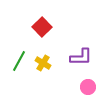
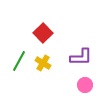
red square: moved 1 px right, 6 px down
pink circle: moved 3 px left, 2 px up
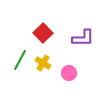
purple L-shape: moved 2 px right, 19 px up
green line: moved 1 px right, 1 px up
pink circle: moved 16 px left, 12 px up
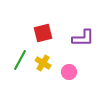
red square: rotated 30 degrees clockwise
pink circle: moved 1 px up
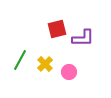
red square: moved 14 px right, 4 px up
yellow cross: moved 2 px right, 1 px down; rotated 14 degrees clockwise
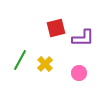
red square: moved 1 px left, 1 px up
pink circle: moved 10 px right, 1 px down
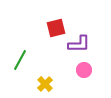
purple L-shape: moved 4 px left, 6 px down
yellow cross: moved 20 px down
pink circle: moved 5 px right, 3 px up
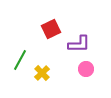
red square: moved 5 px left, 1 px down; rotated 12 degrees counterclockwise
pink circle: moved 2 px right, 1 px up
yellow cross: moved 3 px left, 11 px up
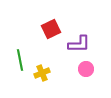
green line: rotated 40 degrees counterclockwise
yellow cross: rotated 21 degrees clockwise
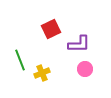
green line: rotated 10 degrees counterclockwise
pink circle: moved 1 px left
